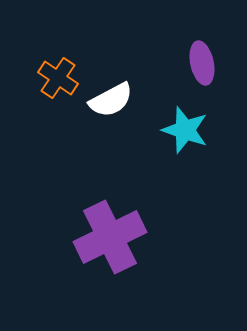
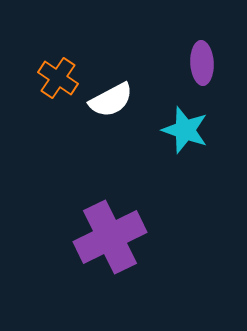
purple ellipse: rotated 9 degrees clockwise
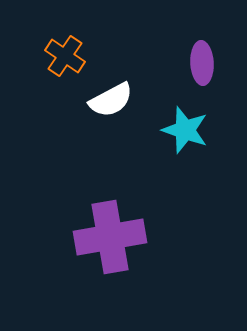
orange cross: moved 7 px right, 22 px up
purple cross: rotated 16 degrees clockwise
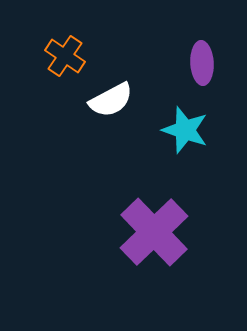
purple cross: moved 44 px right, 5 px up; rotated 34 degrees counterclockwise
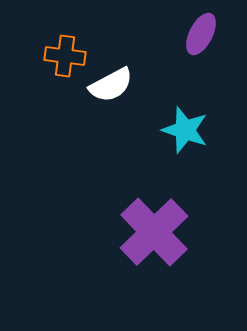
orange cross: rotated 27 degrees counterclockwise
purple ellipse: moved 1 px left, 29 px up; rotated 30 degrees clockwise
white semicircle: moved 15 px up
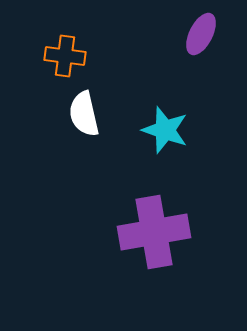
white semicircle: moved 27 px left, 29 px down; rotated 105 degrees clockwise
cyan star: moved 20 px left
purple cross: rotated 34 degrees clockwise
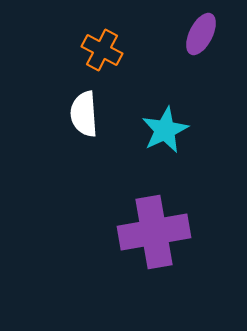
orange cross: moved 37 px right, 6 px up; rotated 21 degrees clockwise
white semicircle: rotated 9 degrees clockwise
cyan star: rotated 27 degrees clockwise
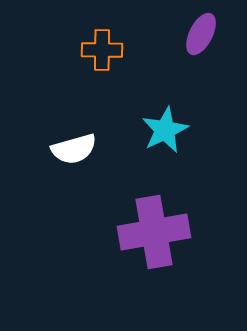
orange cross: rotated 27 degrees counterclockwise
white semicircle: moved 10 px left, 35 px down; rotated 102 degrees counterclockwise
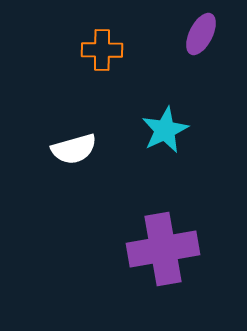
purple cross: moved 9 px right, 17 px down
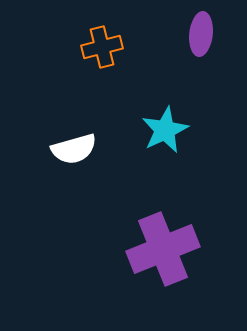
purple ellipse: rotated 21 degrees counterclockwise
orange cross: moved 3 px up; rotated 15 degrees counterclockwise
purple cross: rotated 12 degrees counterclockwise
